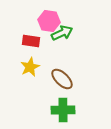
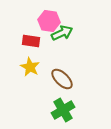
yellow star: rotated 18 degrees counterclockwise
green cross: rotated 30 degrees counterclockwise
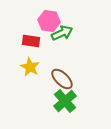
green cross: moved 2 px right, 9 px up; rotated 10 degrees counterclockwise
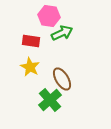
pink hexagon: moved 5 px up
brown ellipse: rotated 15 degrees clockwise
green cross: moved 15 px left, 1 px up
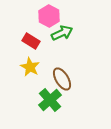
pink hexagon: rotated 20 degrees clockwise
red rectangle: rotated 24 degrees clockwise
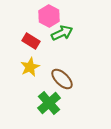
yellow star: rotated 18 degrees clockwise
brown ellipse: rotated 15 degrees counterclockwise
green cross: moved 1 px left, 3 px down
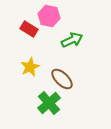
pink hexagon: rotated 15 degrees counterclockwise
green arrow: moved 10 px right, 7 px down
red rectangle: moved 2 px left, 12 px up
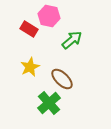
green arrow: rotated 15 degrees counterclockwise
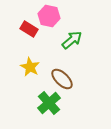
yellow star: rotated 18 degrees counterclockwise
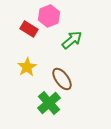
pink hexagon: rotated 25 degrees clockwise
yellow star: moved 3 px left; rotated 12 degrees clockwise
brown ellipse: rotated 10 degrees clockwise
